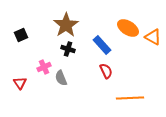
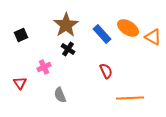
blue rectangle: moved 11 px up
black cross: rotated 16 degrees clockwise
gray semicircle: moved 1 px left, 17 px down
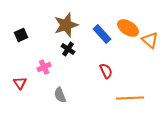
brown star: rotated 15 degrees clockwise
orange triangle: moved 3 px left, 3 px down; rotated 12 degrees clockwise
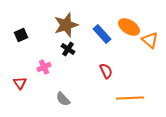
orange ellipse: moved 1 px right, 1 px up
gray semicircle: moved 3 px right, 4 px down; rotated 21 degrees counterclockwise
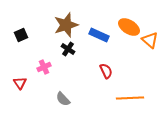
blue rectangle: moved 3 px left, 1 px down; rotated 24 degrees counterclockwise
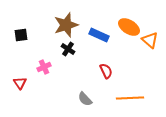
black square: rotated 16 degrees clockwise
gray semicircle: moved 22 px right
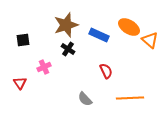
black square: moved 2 px right, 5 px down
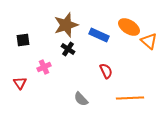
orange triangle: moved 1 px left, 1 px down
gray semicircle: moved 4 px left
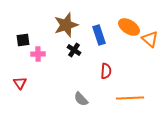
blue rectangle: rotated 48 degrees clockwise
orange triangle: moved 1 px right, 2 px up
black cross: moved 6 px right, 1 px down
pink cross: moved 6 px left, 13 px up; rotated 24 degrees clockwise
red semicircle: rotated 28 degrees clockwise
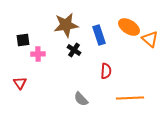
brown star: rotated 10 degrees clockwise
